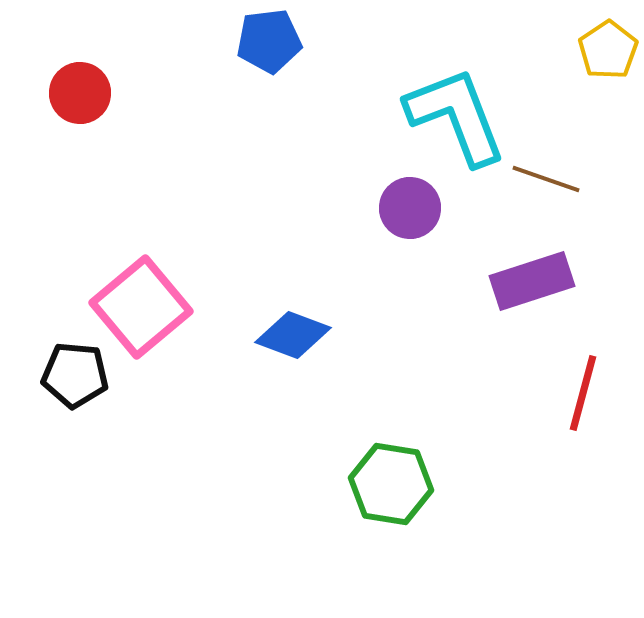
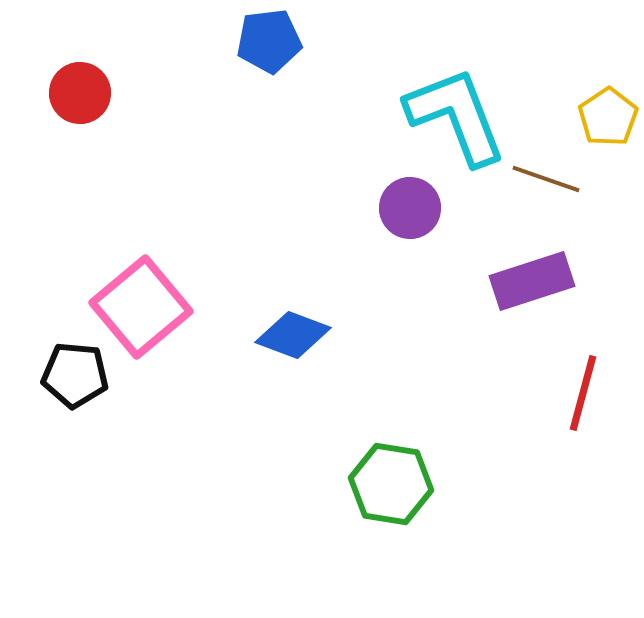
yellow pentagon: moved 67 px down
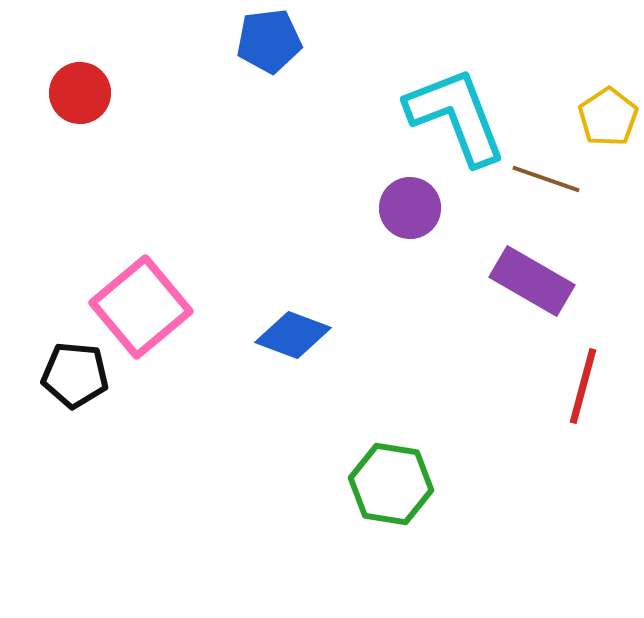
purple rectangle: rotated 48 degrees clockwise
red line: moved 7 px up
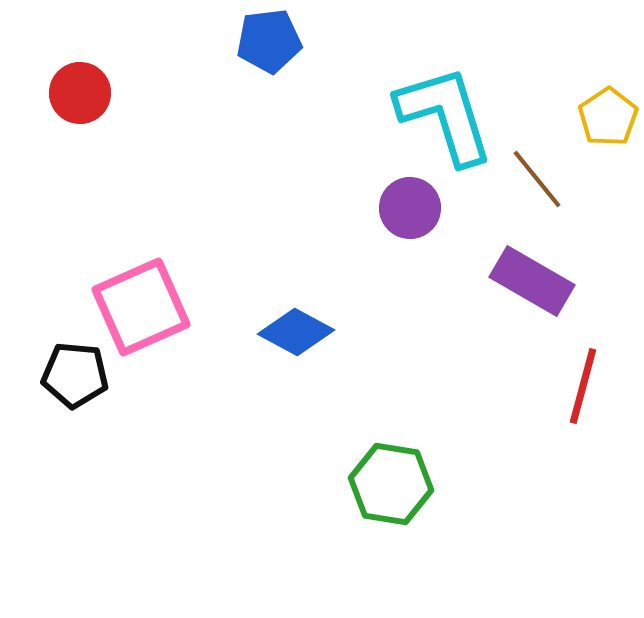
cyan L-shape: moved 11 px left, 1 px up; rotated 4 degrees clockwise
brown line: moved 9 px left; rotated 32 degrees clockwise
pink square: rotated 16 degrees clockwise
blue diamond: moved 3 px right, 3 px up; rotated 8 degrees clockwise
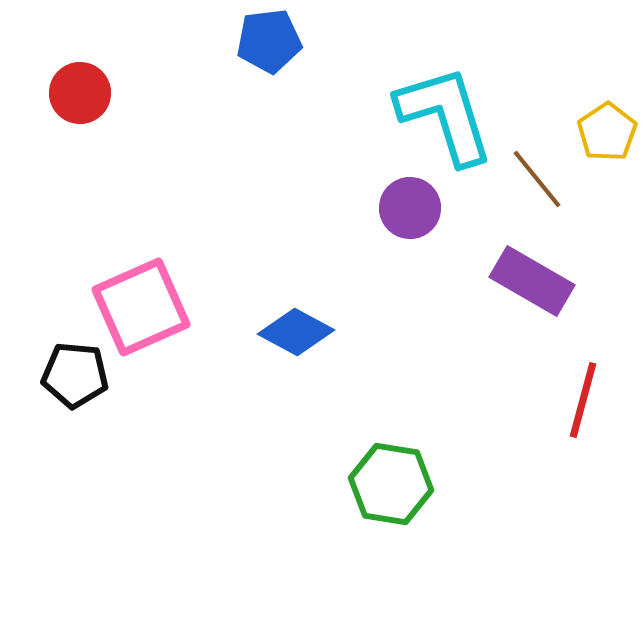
yellow pentagon: moved 1 px left, 15 px down
red line: moved 14 px down
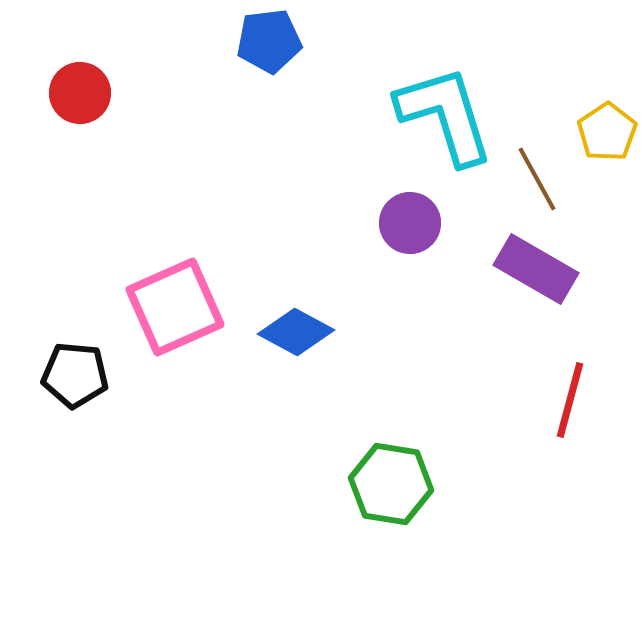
brown line: rotated 10 degrees clockwise
purple circle: moved 15 px down
purple rectangle: moved 4 px right, 12 px up
pink square: moved 34 px right
red line: moved 13 px left
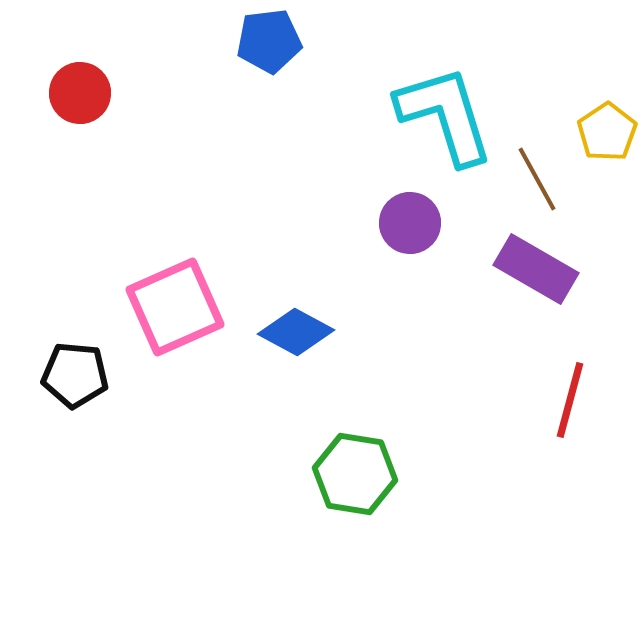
green hexagon: moved 36 px left, 10 px up
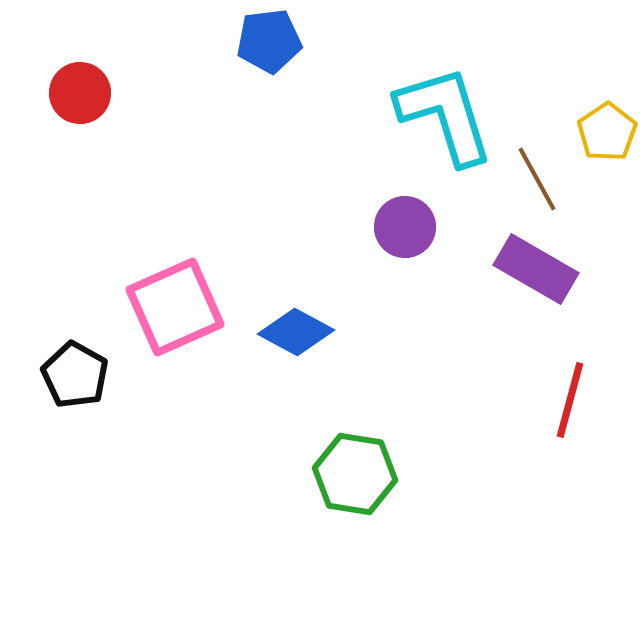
purple circle: moved 5 px left, 4 px down
black pentagon: rotated 24 degrees clockwise
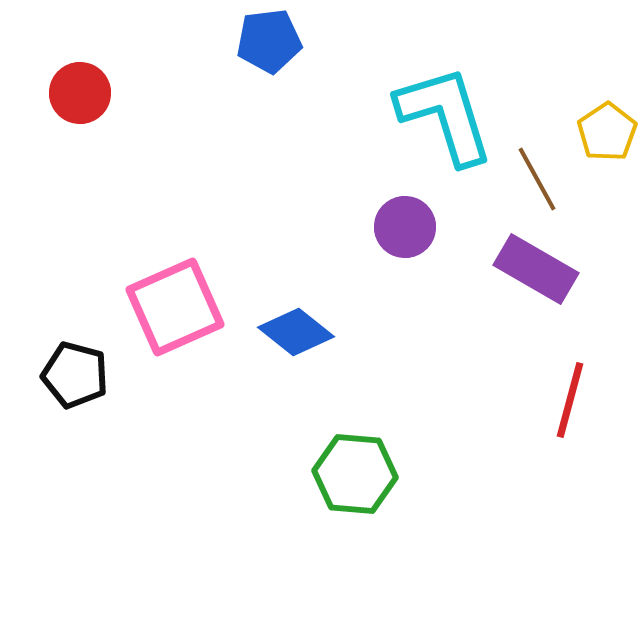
blue diamond: rotated 10 degrees clockwise
black pentagon: rotated 14 degrees counterclockwise
green hexagon: rotated 4 degrees counterclockwise
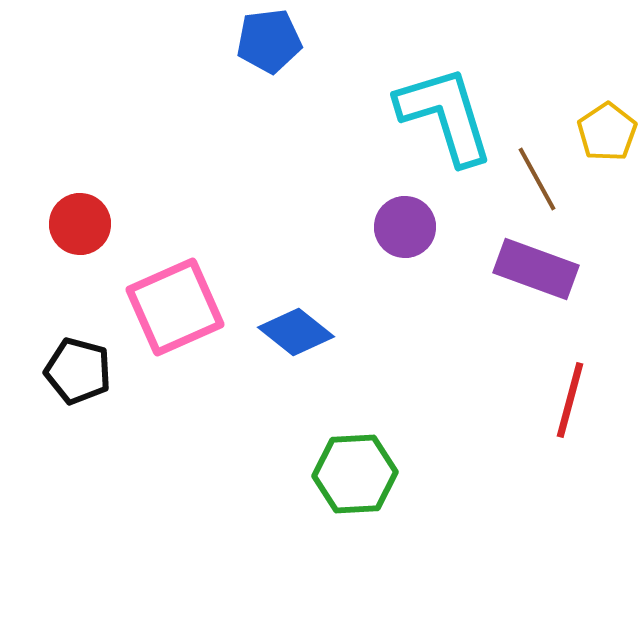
red circle: moved 131 px down
purple rectangle: rotated 10 degrees counterclockwise
black pentagon: moved 3 px right, 4 px up
green hexagon: rotated 8 degrees counterclockwise
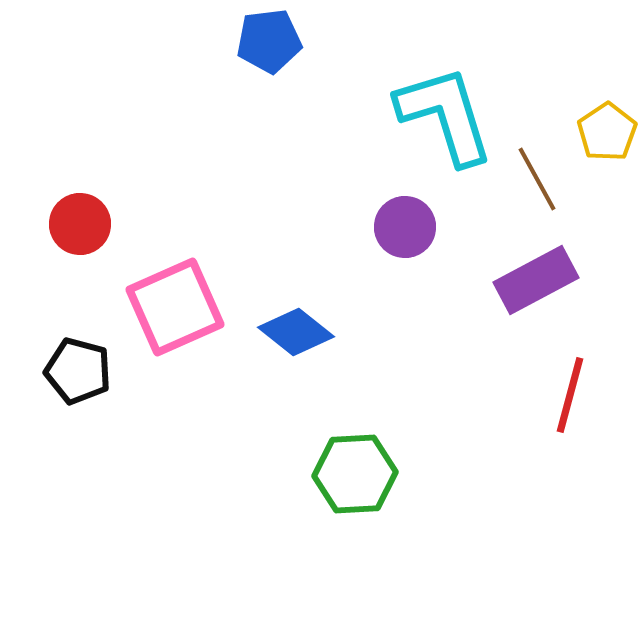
purple rectangle: moved 11 px down; rotated 48 degrees counterclockwise
red line: moved 5 px up
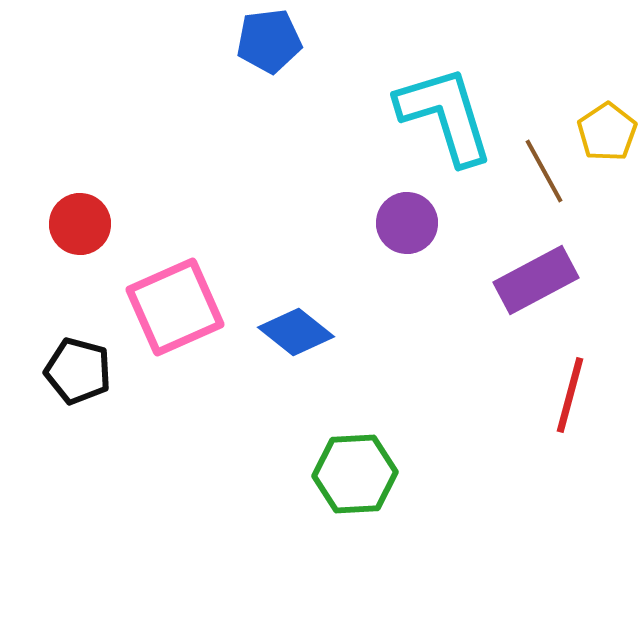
brown line: moved 7 px right, 8 px up
purple circle: moved 2 px right, 4 px up
